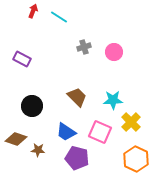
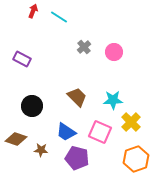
gray cross: rotated 24 degrees counterclockwise
brown star: moved 3 px right
orange hexagon: rotated 15 degrees clockwise
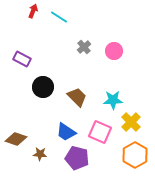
pink circle: moved 1 px up
black circle: moved 11 px right, 19 px up
brown star: moved 1 px left, 4 px down
orange hexagon: moved 1 px left, 4 px up; rotated 10 degrees counterclockwise
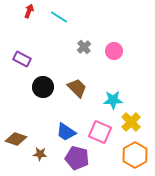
red arrow: moved 4 px left
brown trapezoid: moved 9 px up
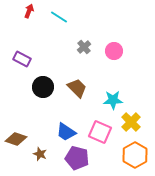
brown star: rotated 16 degrees clockwise
